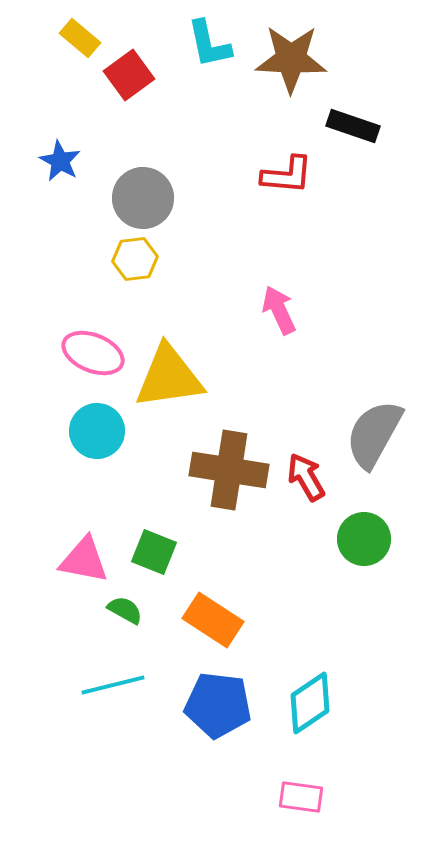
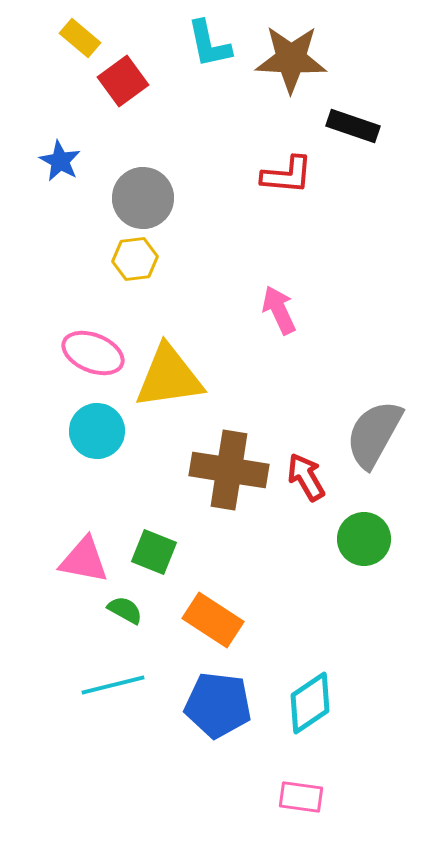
red square: moved 6 px left, 6 px down
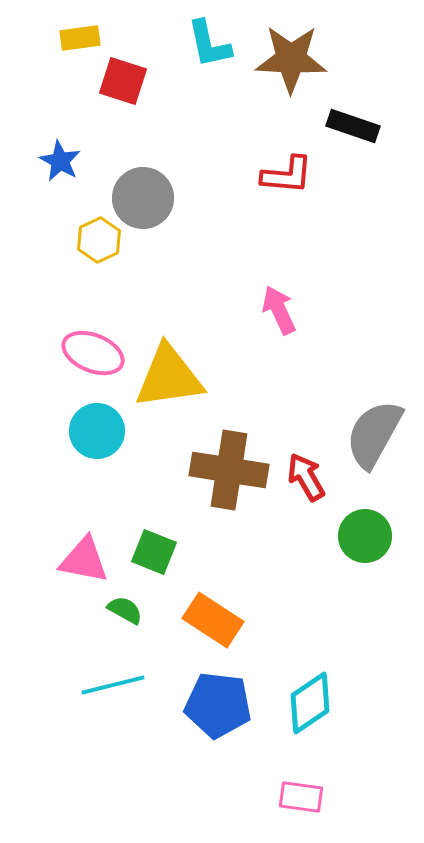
yellow rectangle: rotated 48 degrees counterclockwise
red square: rotated 36 degrees counterclockwise
yellow hexagon: moved 36 px left, 19 px up; rotated 18 degrees counterclockwise
green circle: moved 1 px right, 3 px up
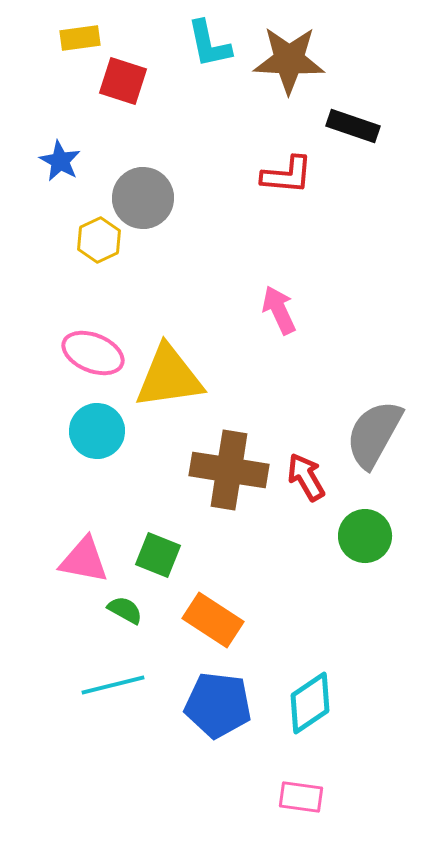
brown star: moved 2 px left, 1 px down
green square: moved 4 px right, 3 px down
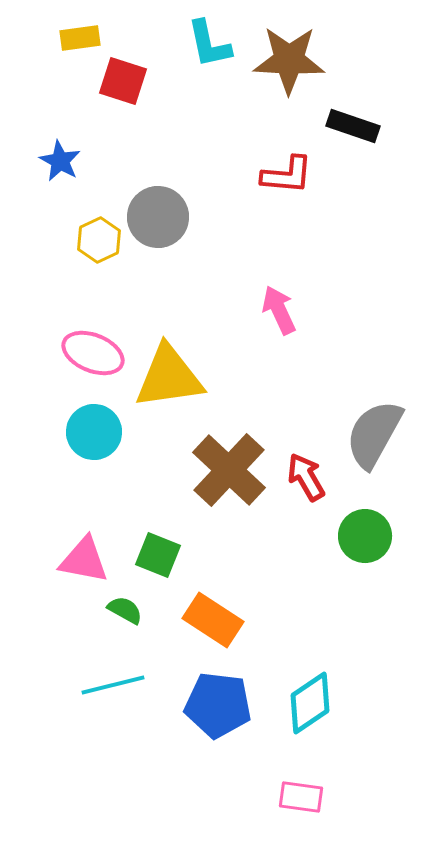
gray circle: moved 15 px right, 19 px down
cyan circle: moved 3 px left, 1 px down
brown cross: rotated 34 degrees clockwise
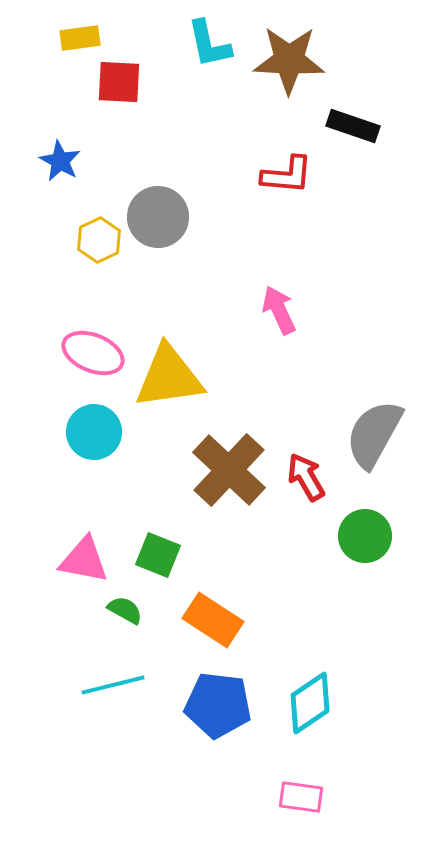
red square: moved 4 px left, 1 px down; rotated 15 degrees counterclockwise
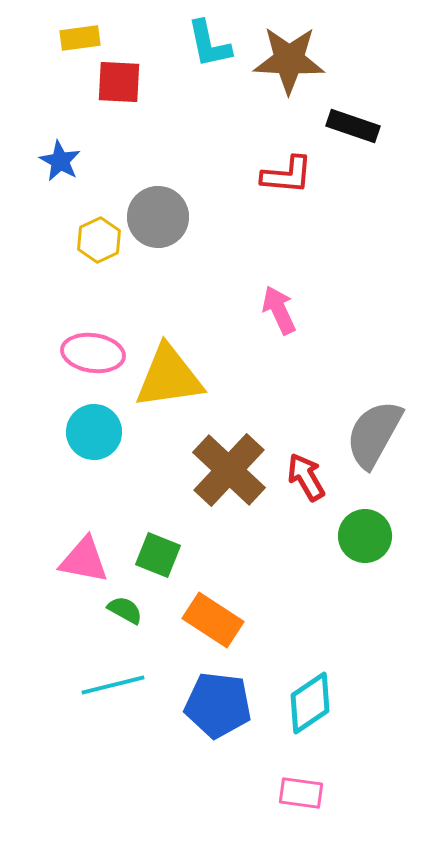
pink ellipse: rotated 14 degrees counterclockwise
pink rectangle: moved 4 px up
